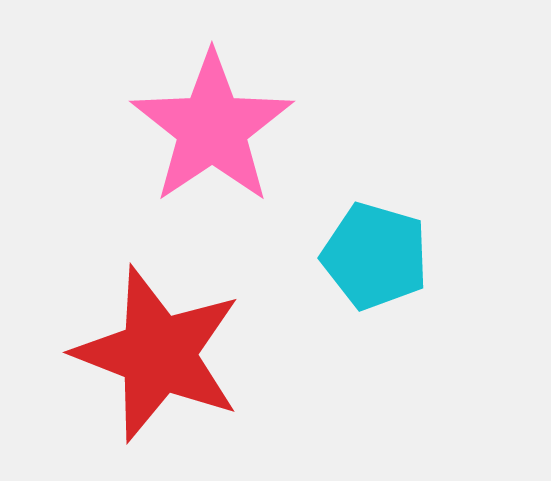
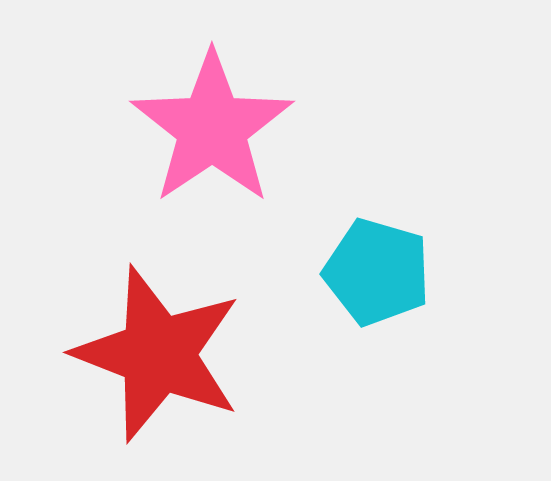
cyan pentagon: moved 2 px right, 16 px down
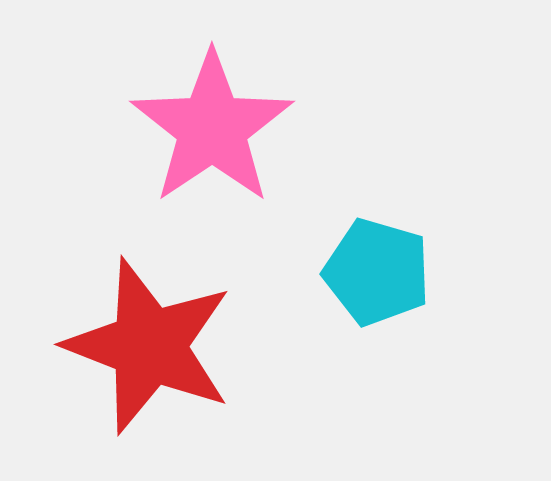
red star: moved 9 px left, 8 px up
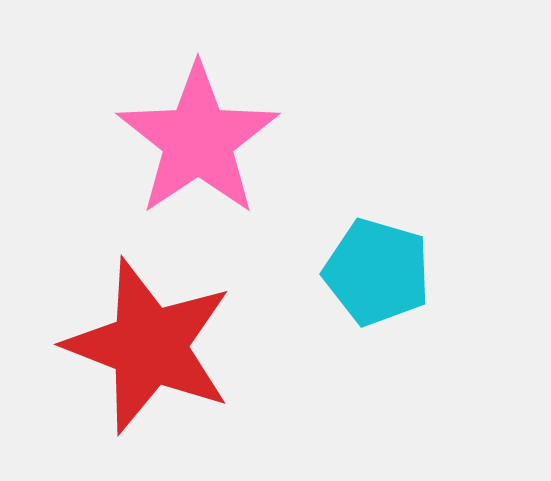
pink star: moved 14 px left, 12 px down
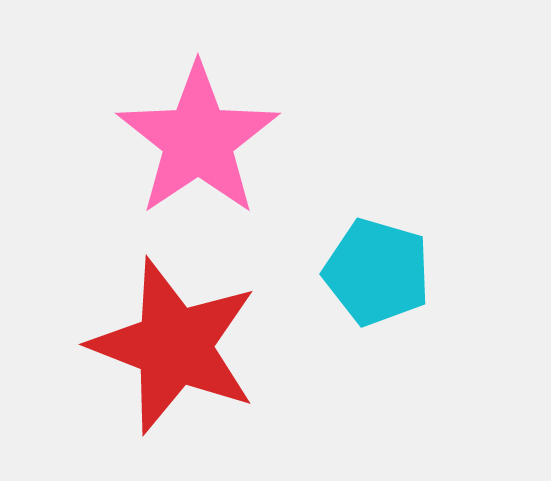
red star: moved 25 px right
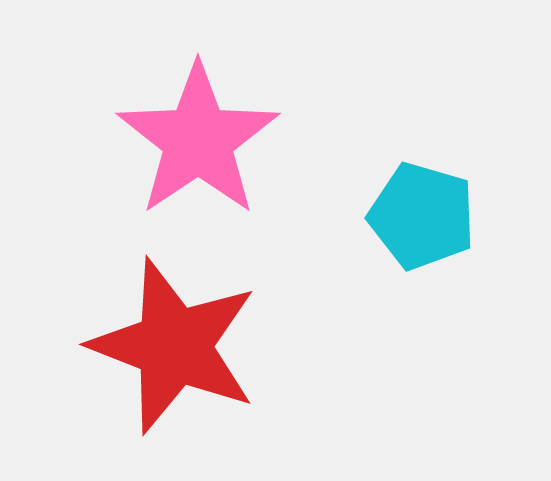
cyan pentagon: moved 45 px right, 56 px up
